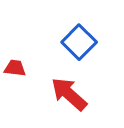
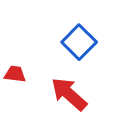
red trapezoid: moved 6 px down
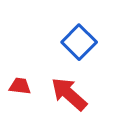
red trapezoid: moved 5 px right, 12 px down
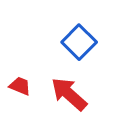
red trapezoid: rotated 15 degrees clockwise
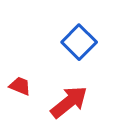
red arrow: moved 8 px down; rotated 99 degrees clockwise
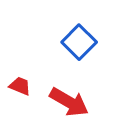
red arrow: rotated 69 degrees clockwise
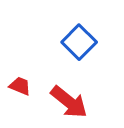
red arrow: rotated 9 degrees clockwise
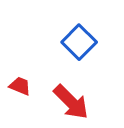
red arrow: moved 2 px right; rotated 6 degrees clockwise
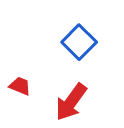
red arrow: rotated 81 degrees clockwise
